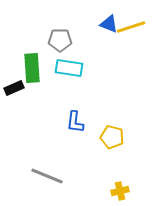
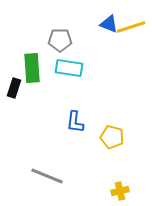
black rectangle: rotated 48 degrees counterclockwise
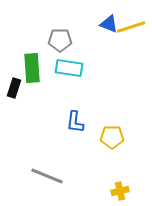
yellow pentagon: rotated 15 degrees counterclockwise
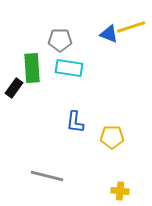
blue triangle: moved 10 px down
black rectangle: rotated 18 degrees clockwise
gray line: rotated 8 degrees counterclockwise
yellow cross: rotated 18 degrees clockwise
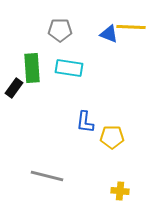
yellow line: rotated 20 degrees clockwise
gray pentagon: moved 10 px up
blue L-shape: moved 10 px right
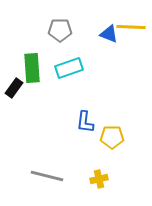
cyan rectangle: rotated 28 degrees counterclockwise
yellow cross: moved 21 px left, 12 px up; rotated 18 degrees counterclockwise
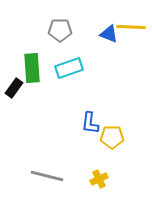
blue L-shape: moved 5 px right, 1 px down
yellow cross: rotated 12 degrees counterclockwise
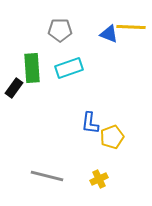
yellow pentagon: rotated 20 degrees counterclockwise
